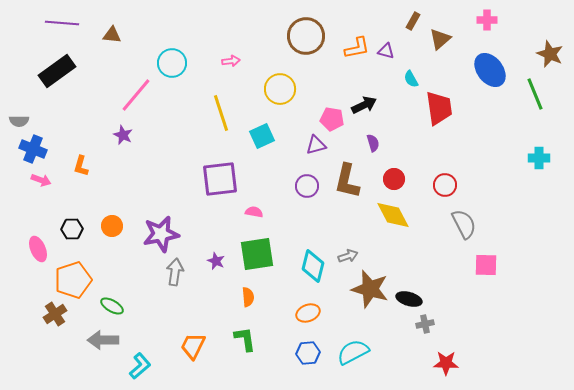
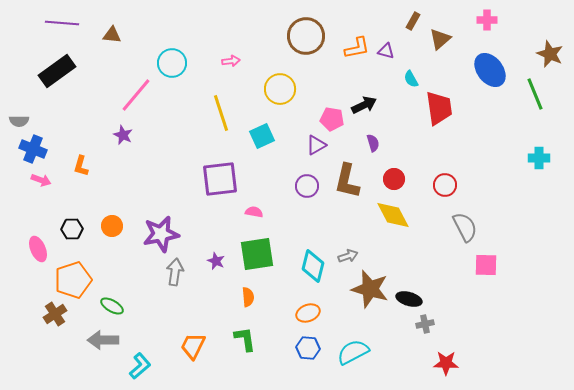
purple triangle at (316, 145): rotated 15 degrees counterclockwise
gray semicircle at (464, 224): moved 1 px right, 3 px down
blue hexagon at (308, 353): moved 5 px up; rotated 10 degrees clockwise
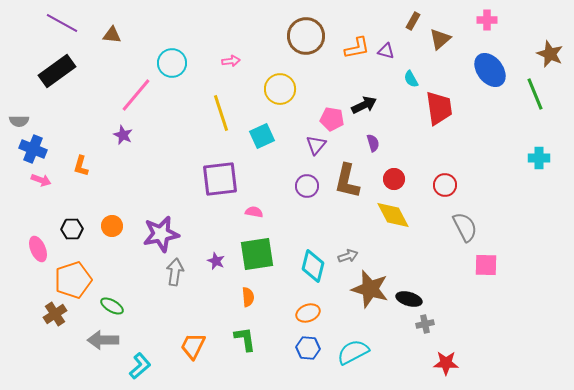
purple line at (62, 23): rotated 24 degrees clockwise
purple triangle at (316, 145): rotated 20 degrees counterclockwise
